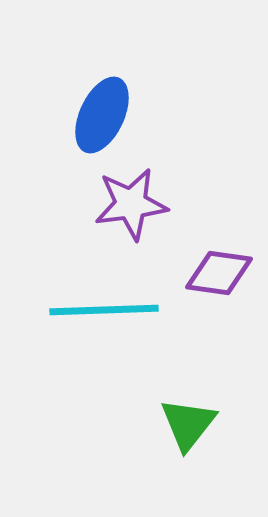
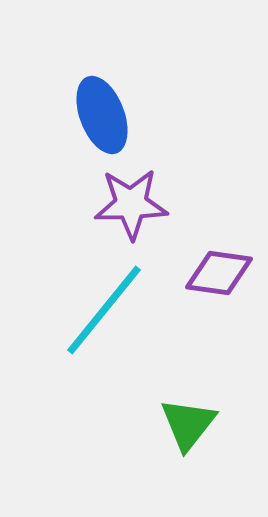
blue ellipse: rotated 46 degrees counterclockwise
purple star: rotated 6 degrees clockwise
cyan line: rotated 49 degrees counterclockwise
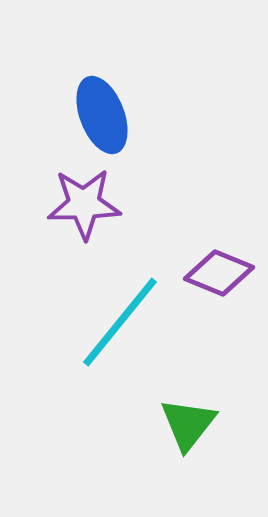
purple star: moved 47 px left
purple diamond: rotated 14 degrees clockwise
cyan line: moved 16 px right, 12 px down
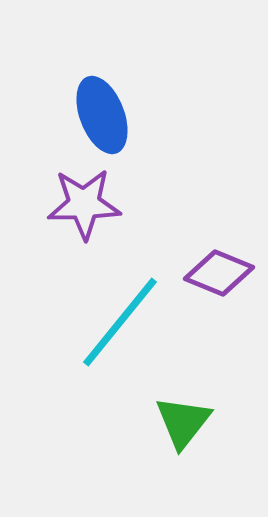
green triangle: moved 5 px left, 2 px up
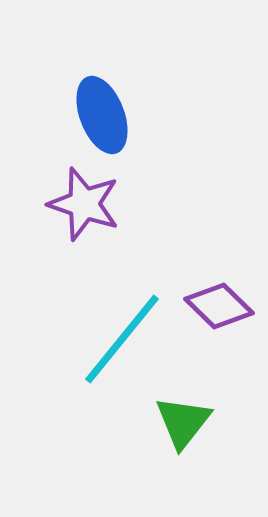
purple star: rotated 20 degrees clockwise
purple diamond: moved 33 px down; rotated 22 degrees clockwise
cyan line: moved 2 px right, 17 px down
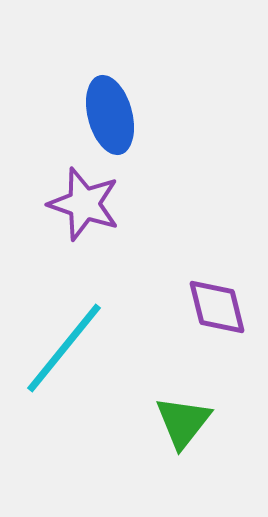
blue ellipse: moved 8 px right; rotated 6 degrees clockwise
purple diamond: moved 2 px left, 1 px down; rotated 32 degrees clockwise
cyan line: moved 58 px left, 9 px down
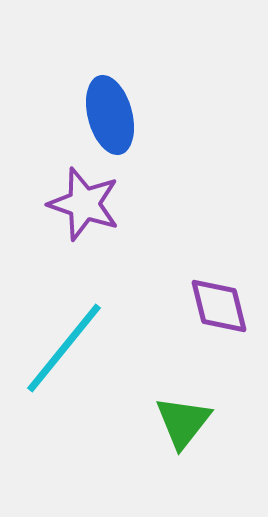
purple diamond: moved 2 px right, 1 px up
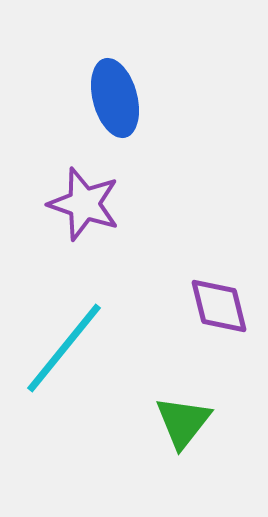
blue ellipse: moved 5 px right, 17 px up
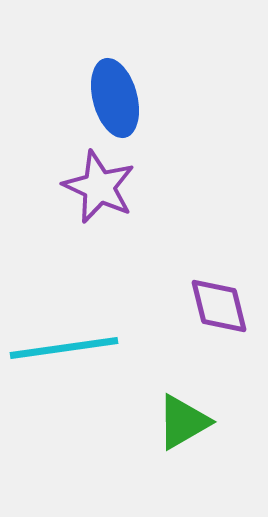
purple star: moved 15 px right, 17 px up; rotated 6 degrees clockwise
cyan line: rotated 43 degrees clockwise
green triangle: rotated 22 degrees clockwise
